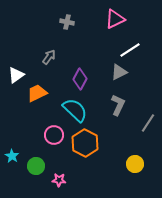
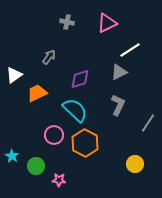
pink triangle: moved 8 px left, 4 px down
white triangle: moved 2 px left
purple diamond: rotated 45 degrees clockwise
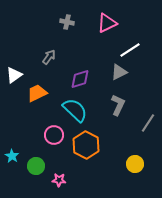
orange hexagon: moved 1 px right, 2 px down
